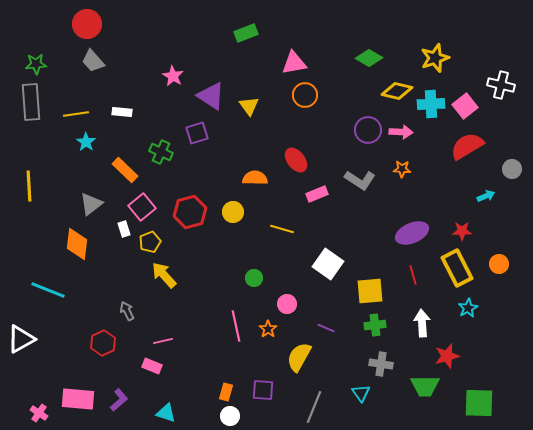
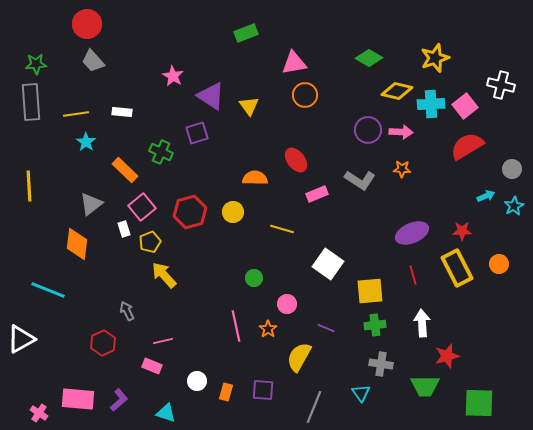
cyan star at (468, 308): moved 46 px right, 102 px up
white circle at (230, 416): moved 33 px left, 35 px up
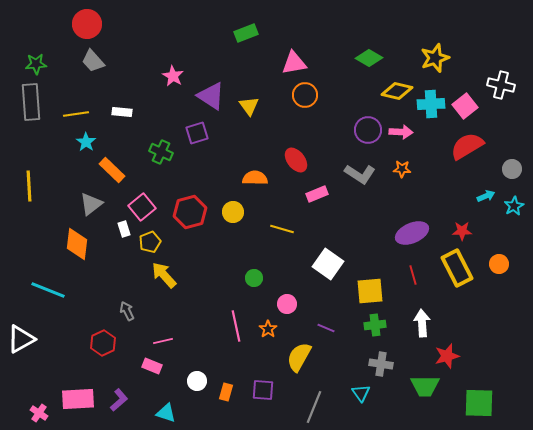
orange rectangle at (125, 170): moved 13 px left
gray L-shape at (360, 180): moved 6 px up
pink rectangle at (78, 399): rotated 8 degrees counterclockwise
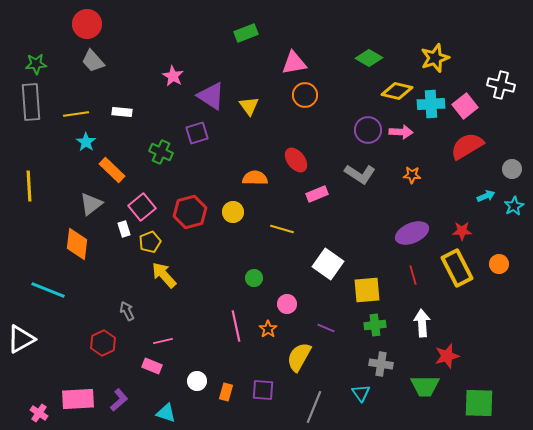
orange star at (402, 169): moved 10 px right, 6 px down
yellow square at (370, 291): moved 3 px left, 1 px up
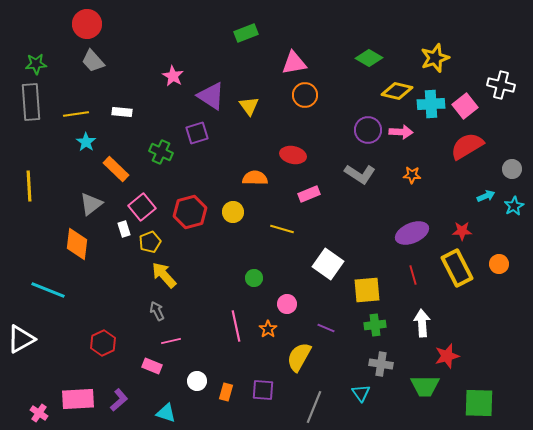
red ellipse at (296, 160): moved 3 px left, 5 px up; rotated 40 degrees counterclockwise
orange rectangle at (112, 170): moved 4 px right, 1 px up
pink rectangle at (317, 194): moved 8 px left
gray arrow at (127, 311): moved 30 px right
pink line at (163, 341): moved 8 px right
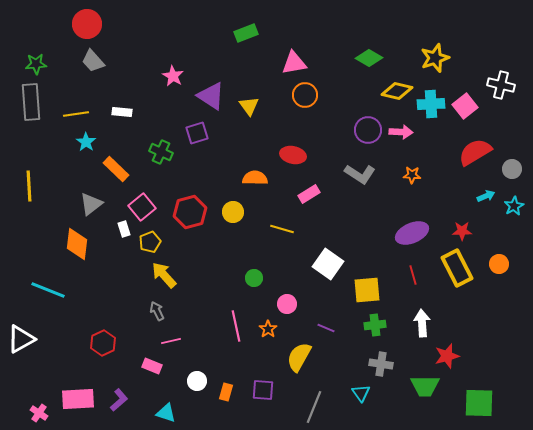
red semicircle at (467, 146): moved 8 px right, 6 px down
pink rectangle at (309, 194): rotated 10 degrees counterclockwise
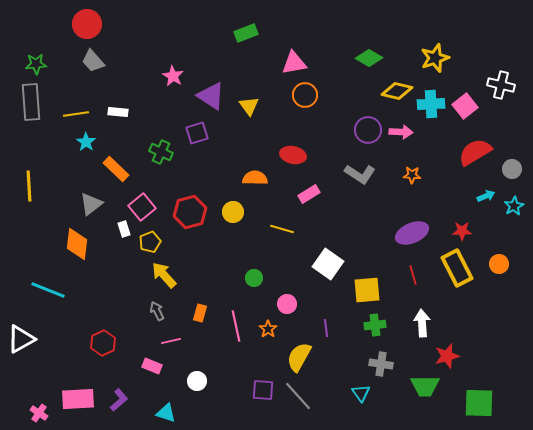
white rectangle at (122, 112): moved 4 px left
purple line at (326, 328): rotated 60 degrees clockwise
orange rectangle at (226, 392): moved 26 px left, 79 px up
gray line at (314, 407): moved 16 px left, 11 px up; rotated 64 degrees counterclockwise
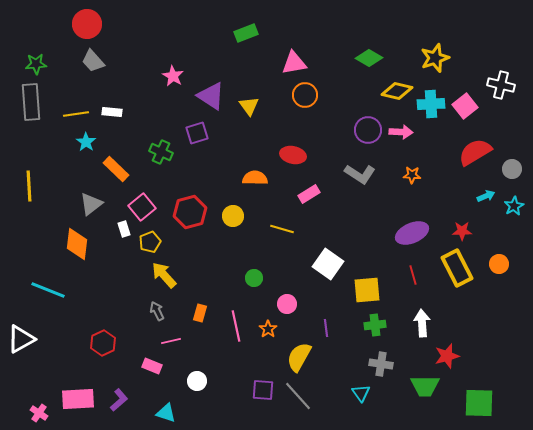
white rectangle at (118, 112): moved 6 px left
yellow circle at (233, 212): moved 4 px down
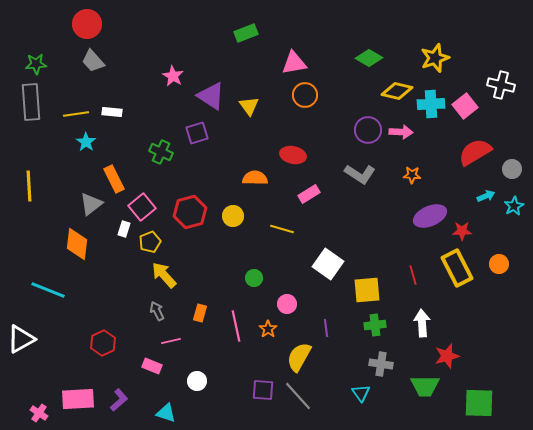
orange rectangle at (116, 169): moved 2 px left, 10 px down; rotated 20 degrees clockwise
white rectangle at (124, 229): rotated 35 degrees clockwise
purple ellipse at (412, 233): moved 18 px right, 17 px up
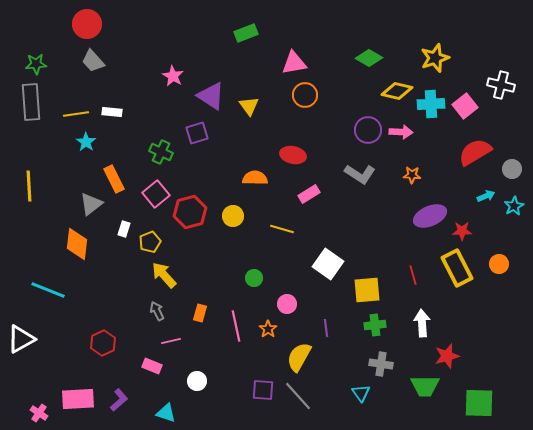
pink square at (142, 207): moved 14 px right, 13 px up
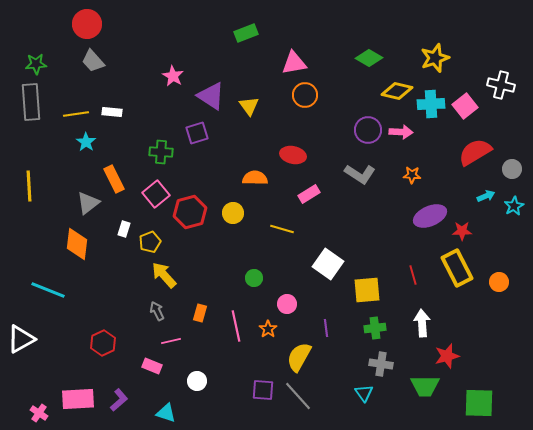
green cross at (161, 152): rotated 20 degrees counterclockwise
gray triangle at (91, 204): moved 3 px left, 1 px up
yellow circle at (233, 216): moved 3 px up
orange circle at (499, 264): moved 18 px down
green cross at (375, 325): moved 3 px down
cyan triangle at (361, 393): moved 3 px right
